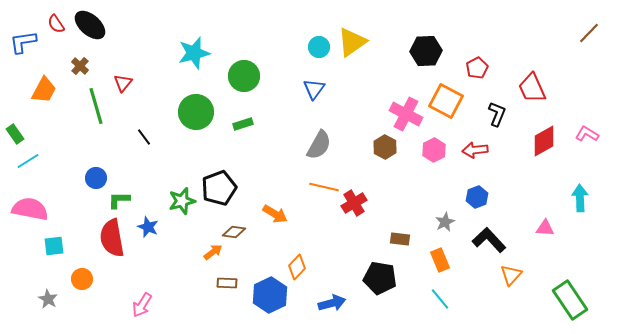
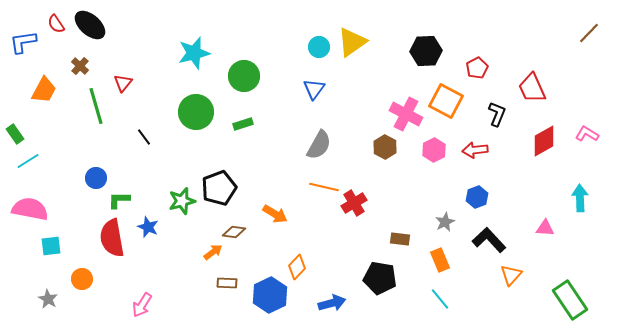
cyan square at (54, 246): moved 3 px left
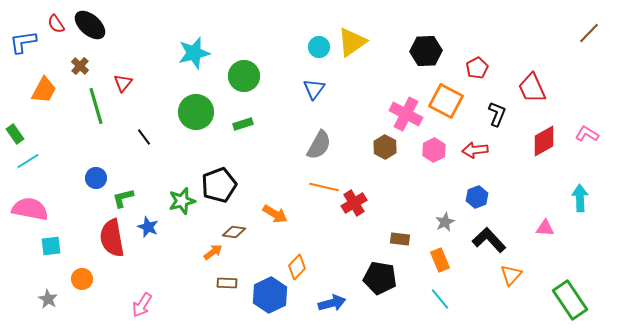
black pentagon at (219, 188): moved 3 px up
green L-shape at (119, 200): moved 4 px right, 2 px up; rotated 15 degrees counterclockwise
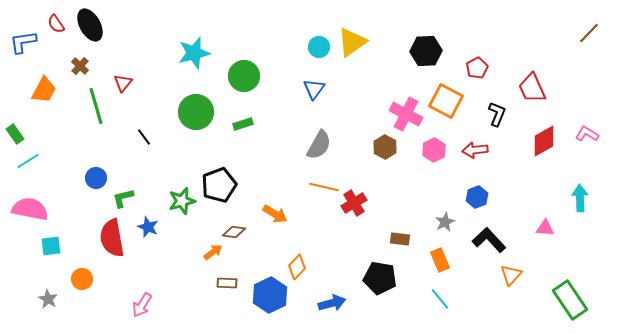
black ellipse at (90, 25): rotated 20 degrees clockwise
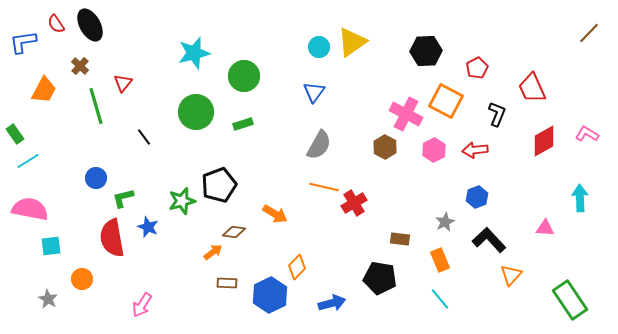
blue triangle at (314, 89): moved 3 px down
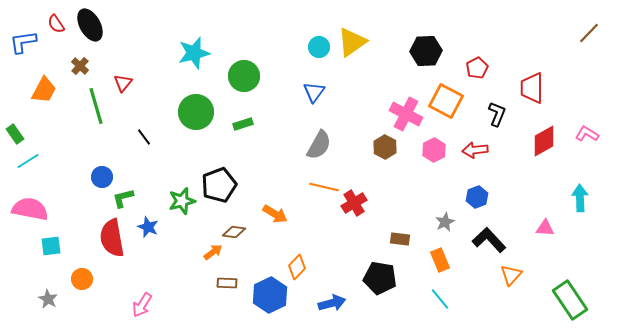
red trapezoid at (532, 88): rotated 24 degrees clockwise
blue circle at (96, 178): moved 6 px right, 1 px up
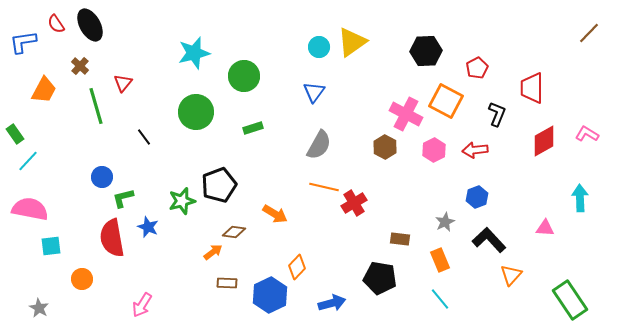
green rectangle at (243, 124): moved 10 px right, 4 px down
cyan line at (28, 161): rotated 15 degrees counterclockwise
gray star at (48, 299): moved 9 px left, 9 px down
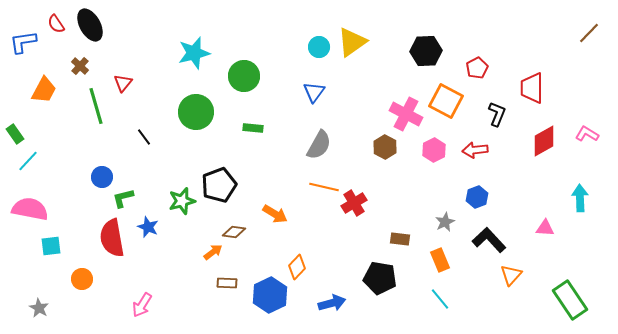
green rectangle at (253, 128): rotated 24 degrees clockwise
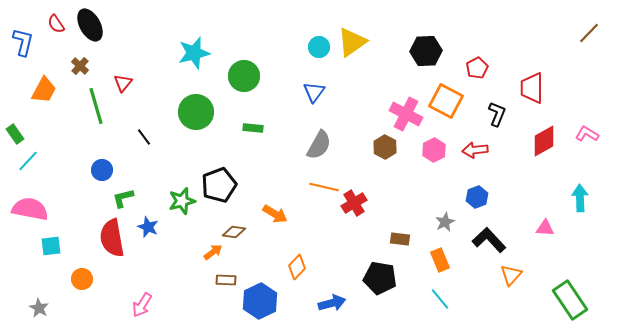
blue L-shape at (23, 42): rotated 112 degrees clockwise
blue circle at (102, 177): moved 7 px up
brown rectangle at (227, 283): moved 1 px left, 3 px up
blue hexagon at (270, 295): moved 10 px left, 6 px down
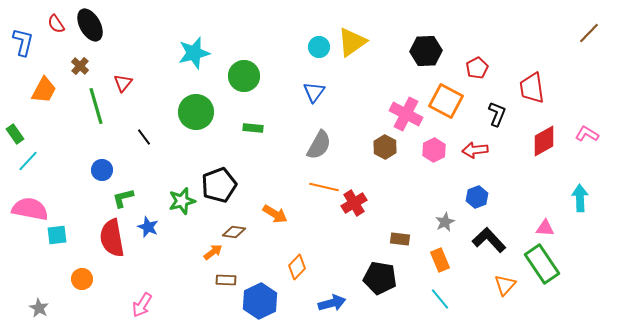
red trapezoid at (532, 88): rotated 8 degrees counterclockwise
cyan square at (51, 246): moved 6 px right, 11 px up
orange triangle at (511, 275): moved 6 px left, 10 px down
green rectangle at (570, 300): moved 28 px left, 36 px up
